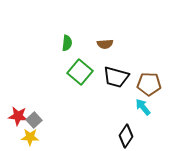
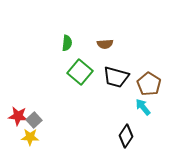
brown pentagon: rotated 30 degrees clockwise
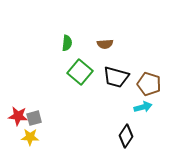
brown pentagon: rotated 15 degrees counterclockwise
cyan arrow: rotated 114 degrees clockwise
gray square: moved 2 px up; rotated 28 degrees clockwise
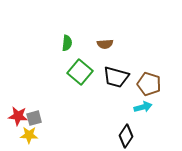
yellow star: moved 1 px left, 2 px up
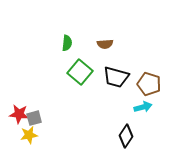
red star: moved 1 px right, 2 px up
yellow star: rotated 12 degrees counterclockwise
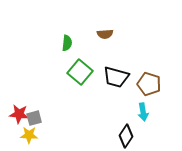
brown semicircle: moved 10 px up
cyan arrow: moved 5 px down; rotated 96 degrees clockwise
yellow star: rotated 12 degrees clockwise
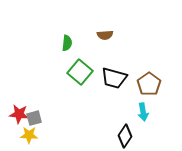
brown semicircle: moved 1 px down
black trapezoid: moved 2 px left, 1 px down
brown pentagon: rotated 20 degrees clockwise
black diamond: moved 1 px left
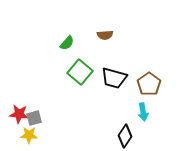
green semicircle: rotated 35 degrees clockwise
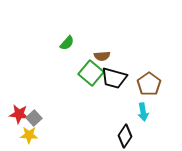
brown semicircle: moved 3 px left, 21 px down
green square: moved 11 px right, 1 px down
gray square: rotated 28 degrees counterclockwise
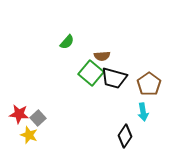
green semicircle: moved 1 px up
gray square: moved 4 px right
yellow star: rotated 18 degrees clockwise
